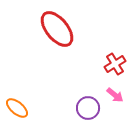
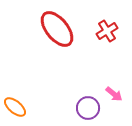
red cross: moved 8 px left, 33 px up
pink arrow: moved 1 px left, 1 px up
orange ellipse: moved 2 px left, 1 px up
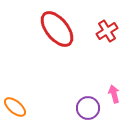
pink arrow: rotated 144 degrees counterclockwise
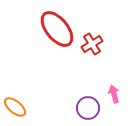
red cross: moved 15 px left, 13 px down
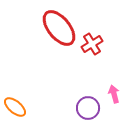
red ellipse: moved 2 px right, 1 px up
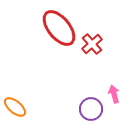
red cross: rotated 10 degrees counterclockwise
purple circle: moved 3 px right, 1 px down
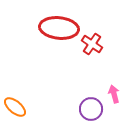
red ellipse: rotated 45 degrees counterclockwise
red cross: rotated 15 degrees counterclockwise
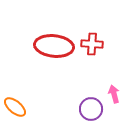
red ellipse: moved 5 px left, 18 px down
red cross: rotated 30 degrees counterclockwise
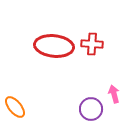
orange ellipse: rotated 10 degrees clockwise
